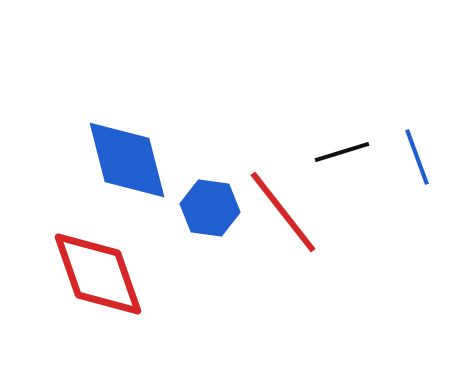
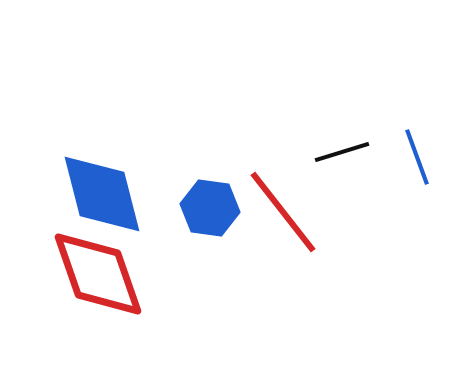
blue diamond: moved 25 px left, 34 px down
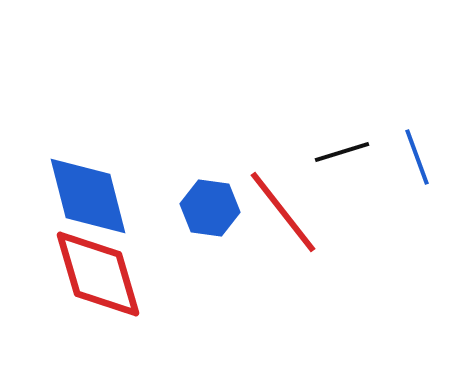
blue diamond: moved 14 px left, 2 px down
red diamond: rotated 3 degrees clockwise
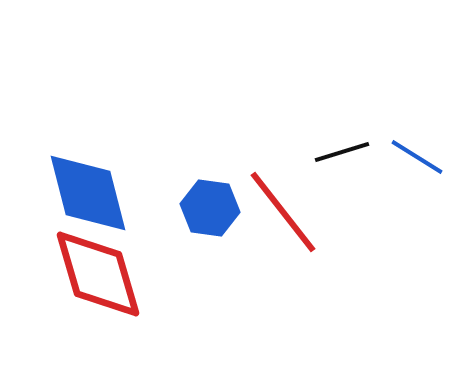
blue line: rotated 38 degrees counterclockwise
blue diamond: moved 3 px up
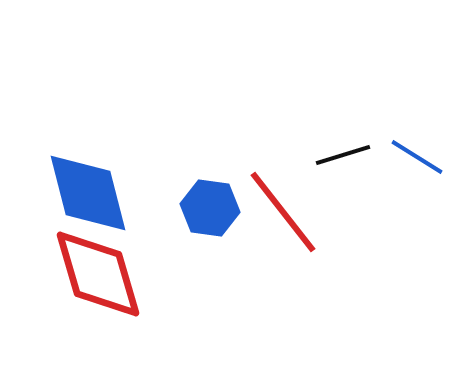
black line: moved 1 px right, 3 px down
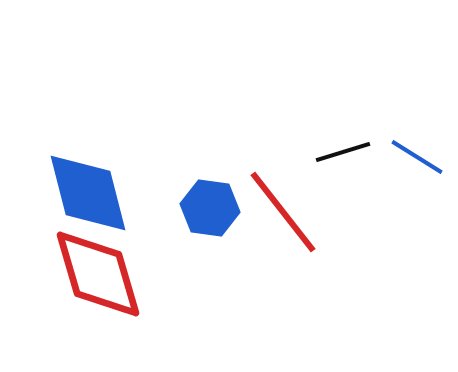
black line: moved 3 px up
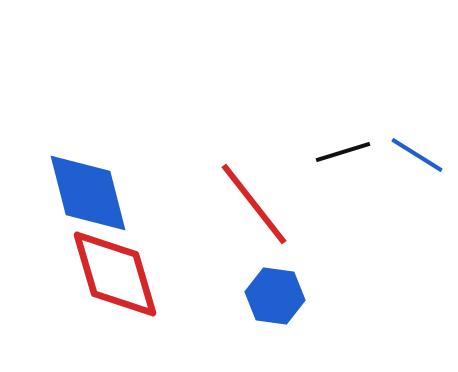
blue line: moved 2 px up
blue hexagon: moved 65 px right, 88 px down
red line: moved 29 px left, 8 px up
red diamond: moved 17 px right
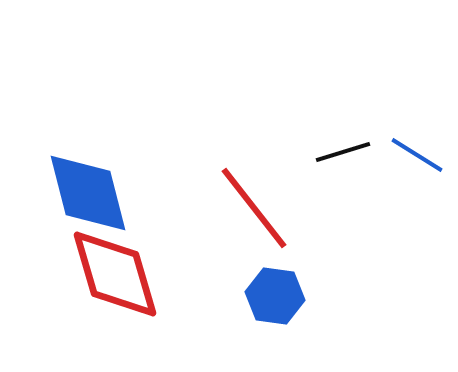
red line: moved 4 px down
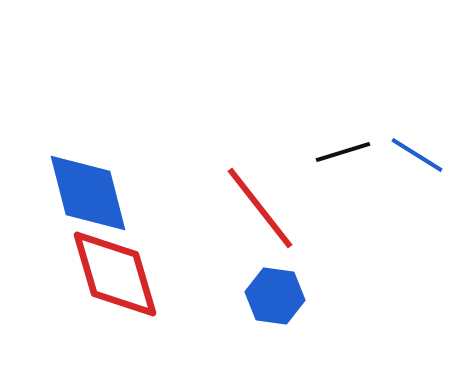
red line: moved 6 px right
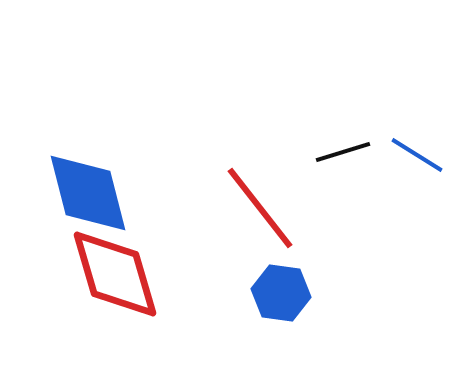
blue hexagon: moved 6 px right, 3 px up
